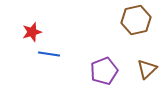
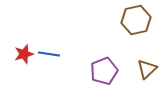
red star: moved 8 px left, 22 px down
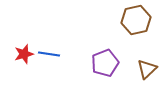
purple pentagon: moved 1 px right, 8 px up
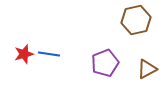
brown triangle: rotated 15 degrees clockwise
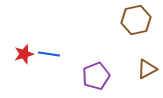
purple pentagon: moved 9 px left, 13 px down
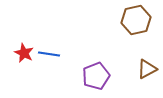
red star: moved 1 px up; rotated 30 degrees counterclockwise
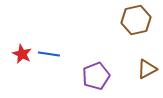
red star: moved 2 px left, 1 px down
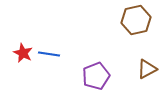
red star: moved 1 px right, 1 px up
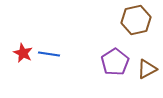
purple pentagon: moved 19 px right, 14 px up; rotated 12 degrees counterclockwise
